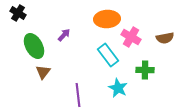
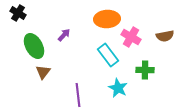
brown semicircle: moved 2 px up
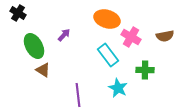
orange ellipse: rotated 20 degrees clockwise
brown triangle: moved 2 px up; rotated 35 degrees counterclockwise
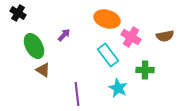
purple line: moved 1 px left, 1 px up
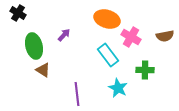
green ellipse: rotated 15 degrees clockwise
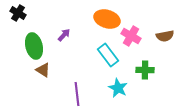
pink cross: moved 1 px up
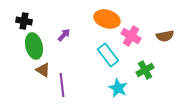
black cross: moved 6 px right, 8 px down; rotated 21 degrees counterclockwise
green cross: rotated 30 degrees counterclockwise
purple line: moved 15 px left, 9 px up
